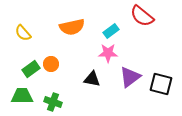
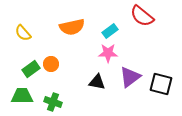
cyan rectangle: moved 1 px left
black triangle: moved 5 px right, 3 px down
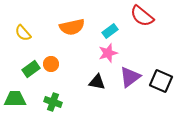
pink star: rotated 18 degrees counterclockwise
black square: moved 3 px up; rotated 10 degrees clockwise
green trapezoid: moved 7 px left, 3 px down
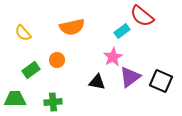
cyan rectangle: moved 12 px right
pink star: moved 5 px right, 4 px down; rotated 12 degrees counterclockwise
orange circle: moved 6 px right, 4 px up
green rectangle: moved 1 px down
green cross: rotated 24 degrees counterclockwise
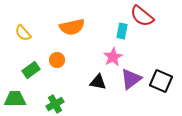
cyan rectangle: rotated 42 degrees counterclockwise
purple triangle: moved 1 px right, 2 px down
black triangle: moved 1 px right
green cross: moved 2 px right, 2 px down; rotated 24 degrees counterclockwise
